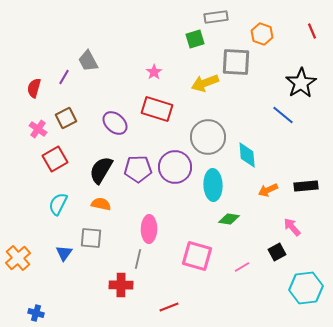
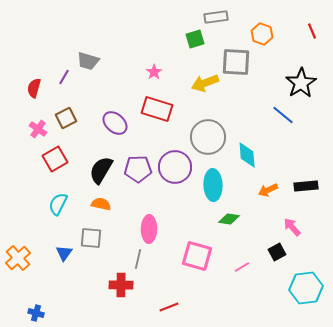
gray trapezoid at (88, 61): rotated 45 degrees counterclockwise
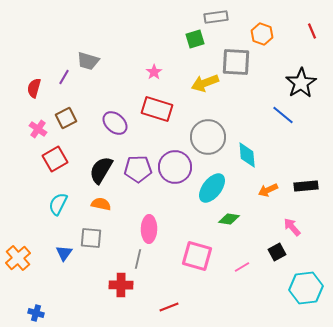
cyan ellipse at (213, 185): moved 1 px left, 3 px down; rotated 40 degrees clockwise
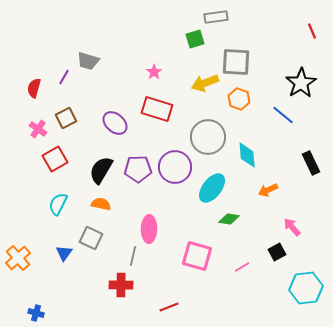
orange hexagon at (262, 34): moved 23 px left, 65 px down
black rectangle at (306, 186): moved 5 px right, 23 px up; rotated 70 degrees clockwise
gray square at (91, 238): rotated 20 degrees clockwise
gray line at (138, 259): moved 5 px left, 3 px up
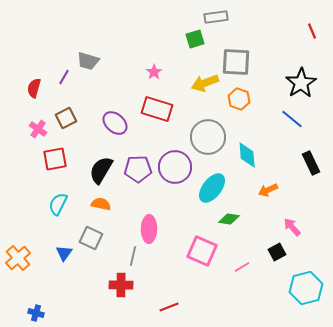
blue line at (283, 115): moved 9 px right, 4 px down
red square at (55, 159): rotated 20 degrees clockwise
pink square at (197, 256): moved 5 px right, 5 px up; rotated 8 degrees clockwise
cyan hexagon at (306, 288): rotated 8 degrees counterclockwise
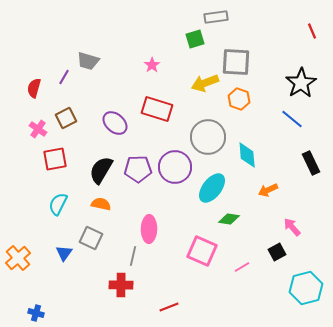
pink star at (154, 72): moved 2 px left, 7 px up
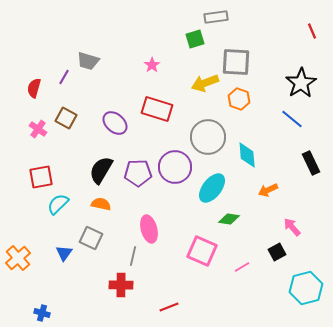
brown square at (66, 118): rotated 35 degrees counterclockwise
red square at (55, 159): moved 14 px left, 18 px down
purple pentagon at (138, 169): moved 4 px down
cyan semicircle at (58, 204): rotated 20 degrees clockwise
pink ellipse at (149, 229): rotated 16 degrees counterclockwise
blue cross at (36, 313): moved 6 px right
